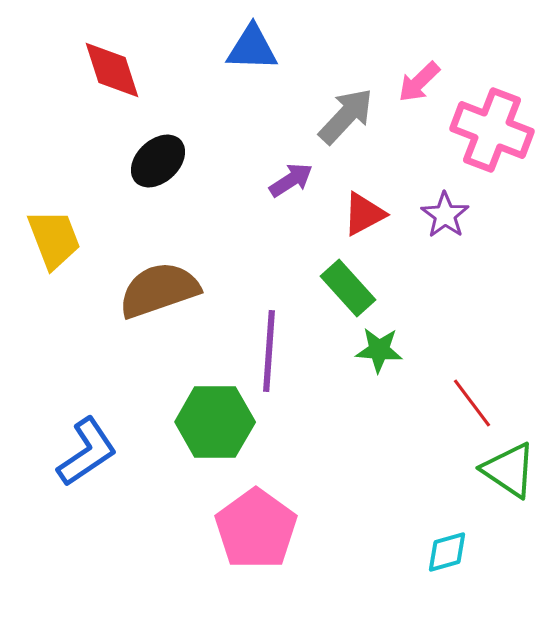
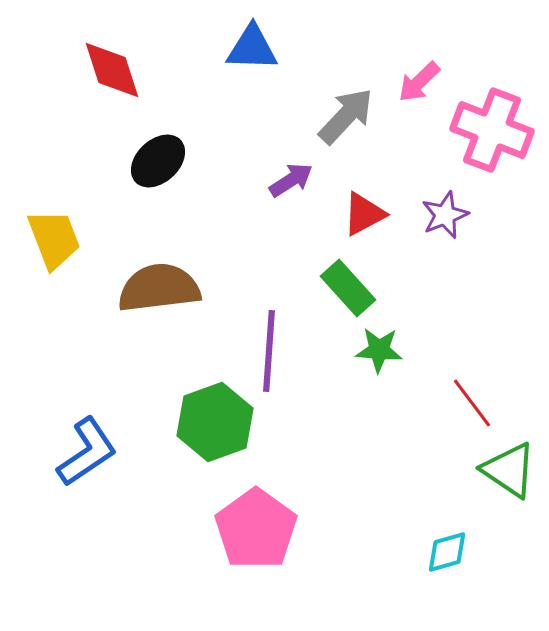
purple star: rotated 15 degrees clockwise
brown semicircle: moved 2 px up; rotated 12 degrees clockwise
green hexagon: rotated 20 degrees counterclockwise
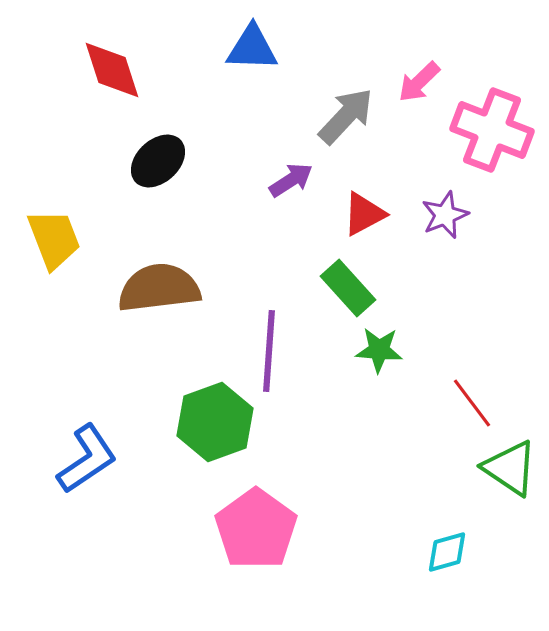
blue L-shape: moved 7 px down
green triangle: moved 1 px right, 2 px up
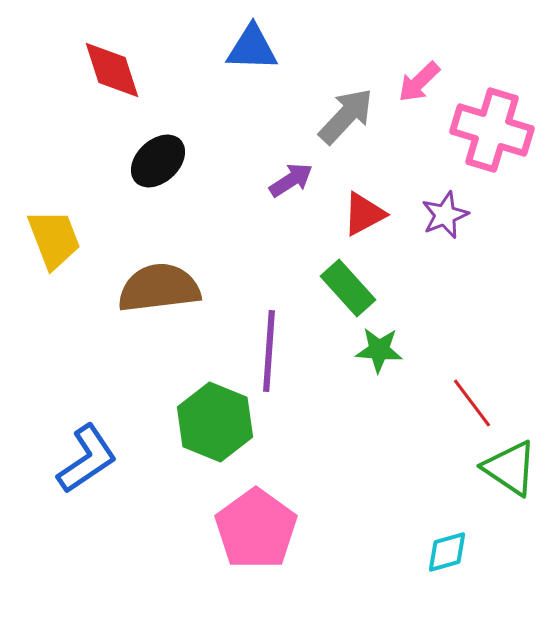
pink cross: rotated 4 degrees counterclockwise
green hexagon: rotated 18 degrees counterclockwise
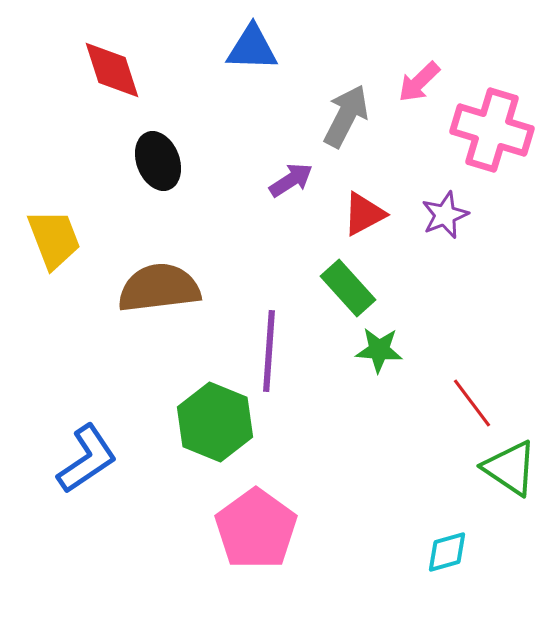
gray arrow: rotated 16 degrees counterclockwise
black ellipse: rotated 68 degrees counterclockwise
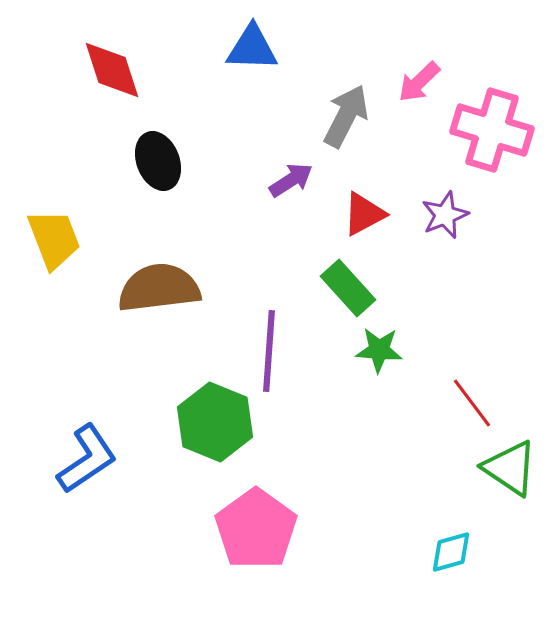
cyan diamond: moved 4 px right
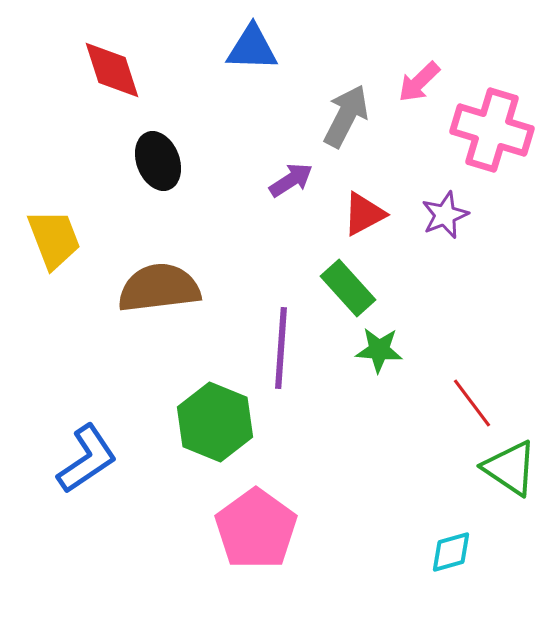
purple line: moved 12 px right, 3 px up
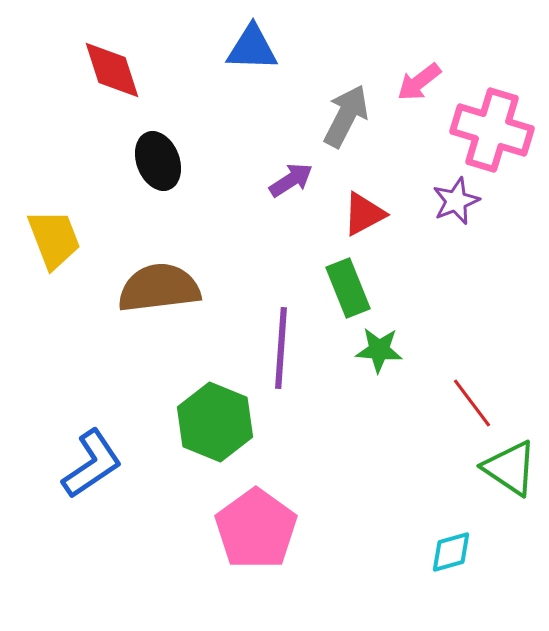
pink arrow: rotated 6 degrees clockwise
purple star: moved 11 px right, 14 px up
green rectangle: rotated 20 degrees clockwise
blue L-shape: moved 5 px right, 5 px down
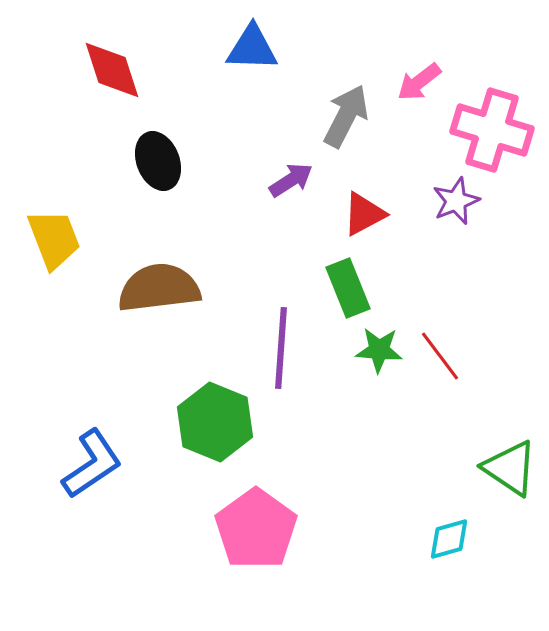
red line: moved 32 px left, 47 px up
cyan diamond: moved 2 px left, 13 px up
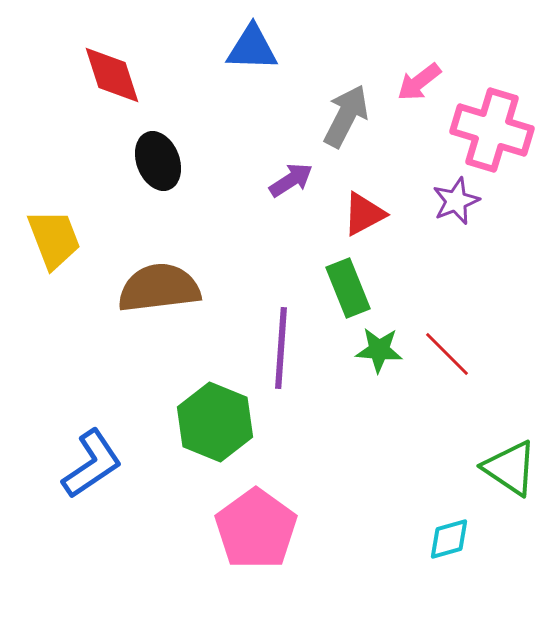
red diamond: moved 5 px down
red line: moved 7 px right, 2 px up; rotated 8 degrees counterclockwise
